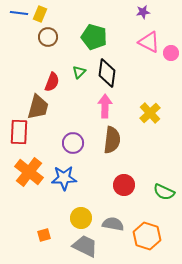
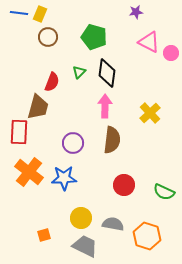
purple star: moved 7 px left
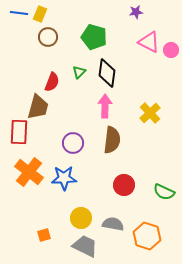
pink circle: moved 3 px up
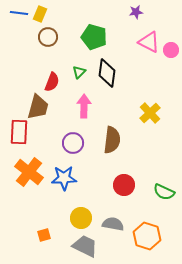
pink arrow: moved 21 px left
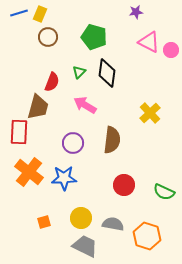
blue line: rotated 24 degrees counterclockwise
pink arrow: moved 1 px right, 1 px up; rotated 60 degrees counterclockwise
orange square: moved 13 px up
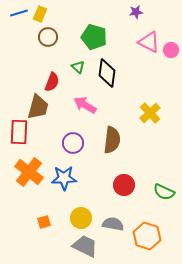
green triangle: moved 1 px left, 5 px up; rotated 32 degrees counterclockwise
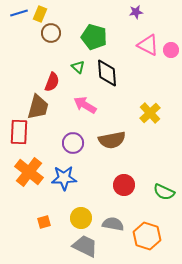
brown circle: moved 3 px right, 4 px up
pink triangle: moved 1 px left, 3 px down
black diamond: rotated 12 degrees counterclockwise
brown semicircle: rotated 72 degrees clockwise
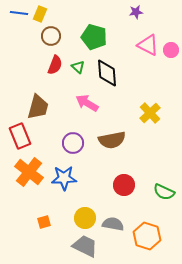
blue line: rotated 24 degrees clockwise
brown circle: moved 3 px down
red semicircle: moved 3 px right, 17 px up
pink arrow: moved 2 px right, 2 px up
red rectangle: moved 1 px right, 4 px down; rotated 25 degrees counterclockwise
yellow circle: moved 4 px right
